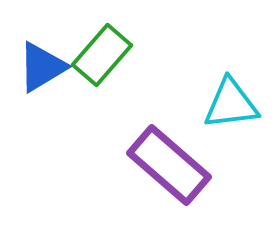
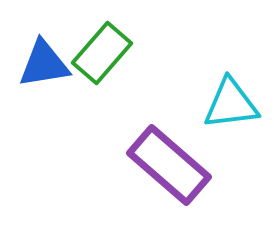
green rectangle: moved 2 px up
blue triangle: moved 2 px right, 3 px up; rotated 22 degrees clockwise
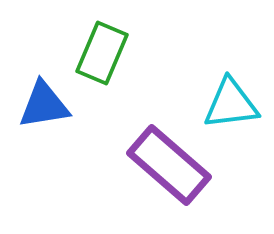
green rectangle: rotated 18 degrees counterclockwise
blue triangle: moved 41 px down
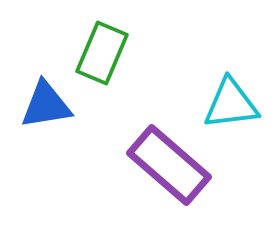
blue triangle: moved 2 px right
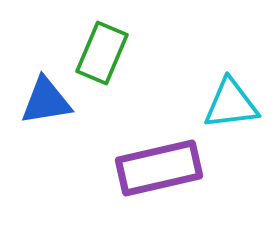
blue triangle: moved 4 px up
purple rectangle: moved 10 px left, 3 px down; rotated 54 degrees counterclockwise
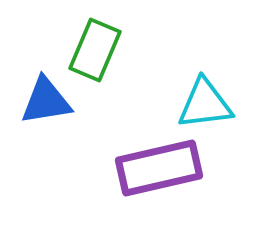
green rectangle: moved 7 px left, 3 px up
cyan triangle: moved 26 px left
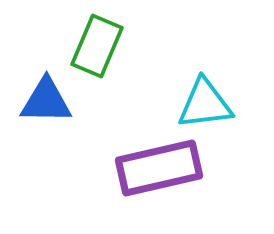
green rectangle: moved 2 px right, 4 px up
blue triangle: rotated 10 degrees clockwise
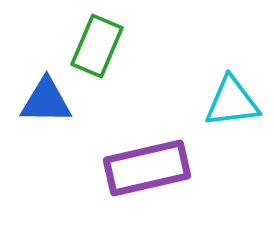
cyan triangle: moved 27 px right, 2 px up
purple rectangle: moved 12 px left
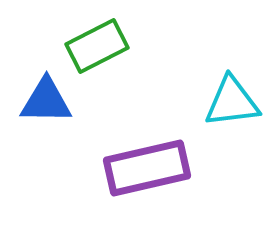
green rectangle: rotated 40 degrees clockwise
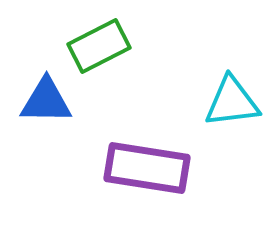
green rectangle: moved 2 px right
purple rectangle: rotated 22 degrees clockwise
